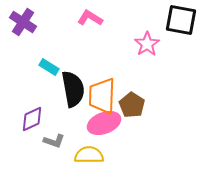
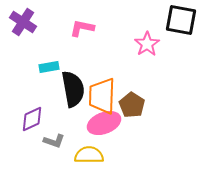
pink L-shape: moved 8 px left, 10 px down; rotated 20 degrees counterclockwise
cyan rectangle: rotated 42 degrees counterclockwise
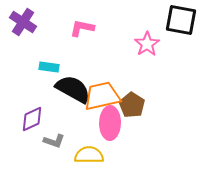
cyan rectangle: rotated 18 degrees clockwise
black semicircle: rotated 51 degrees counterclockwise
orange trapezoid: rotated 75 degrees clockwise
pink ellipse: moved 6 px right; rotated 68 degrees counterclockwise
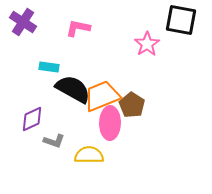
pink L-shape: moved 4 px left
orange trapezoid: rotated 9 degrees counterclockwise
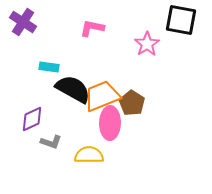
pink L-shape: moved 14 px right
brown pentagon: moved 2 px up
gray L-shape: moved 3 px left, 1 px down
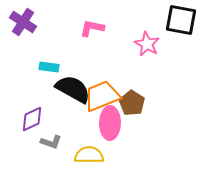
pink star: rotated 10 degrees counterclockwise
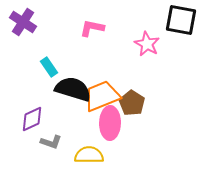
cyan rectangle: rotated 48 degrees clockwise
black semicircle: rotated 12 degrees counterclockwise
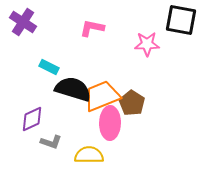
pink star: rotated 30 degrees counterclockwise
cyan rectangle: rotated 30 degrees counterclockwise
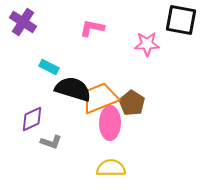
orange trapezoid: moved 2 px left, 2 px down
yellow semicircle: moved 22 px right, 13 px down
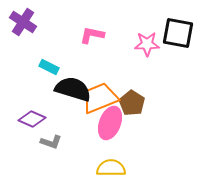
black square: moved 3 px left, 13 px down
pink L-shape: moved 7 px down
purple diamond: rotated 48 degrees clockwise
pink ellipse: rotated 20 degrees clockwise
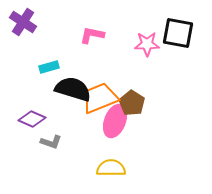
cyan rectangle: rotated 42 degrees counterclockwise
pink ellipse: moved 5 px right, 2 px up
